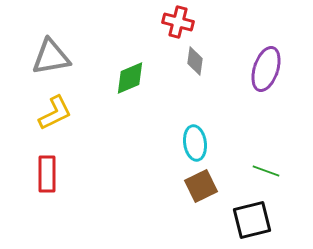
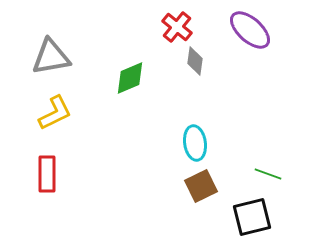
red cross: moved 1 px left, 5 px down; rotated 24 degrees clockwise
purple ellipse: moved 16 px left, 39 px up; rotated 66 degrees counterclockwise
green line: moved 2 px right, 3 px down
black square: moved 3 px up
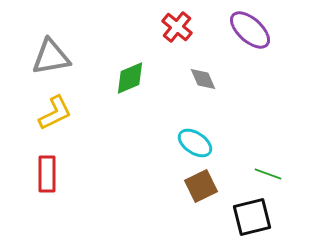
gray diamond: moved 8 px right, 18 px down; rotated 32 degrees counterclockwise
cyan ellipse: rotated 48 degrees counterclockwise
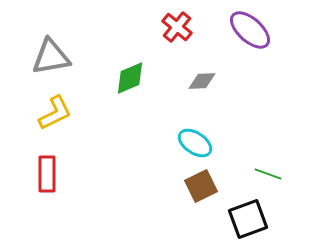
gray diamond: moved 1 px left, 2 px down; rotated 68 degrees counterclockwise
black square: moved 4 px left, 2 px down; rotated 6 degrees counterclockwise
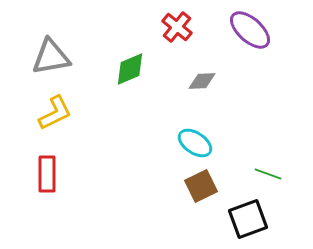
green diamond: moved 9 px up
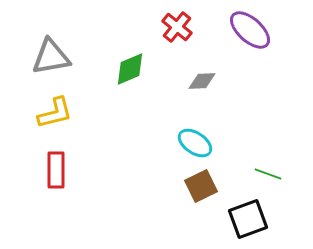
yellow L-shape: rotated 12 degrees clockwise
red rectangle: moved 9 px right, 4 px up
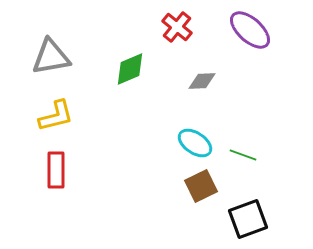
yellow L-shape: moved 1 px right, 3 px down
green line: moved 25 px left, 19 px up
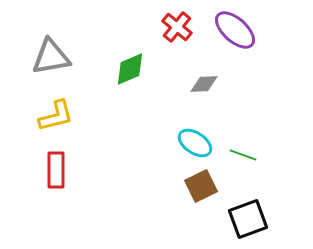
purple ellipse: moved 15 px left
gray diamond: moved 2 px right, 3 px down
